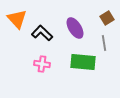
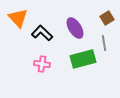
orange triangle: moved 1 px right, 1 px up
green rectangle: moved 3 px up; rotated 20 degrees counterclockwise
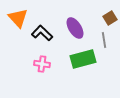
brown square: moved 3 px right
gray line: moved 3 px up
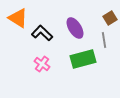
orange triangle: rotated 15 degrees counterclockwise
pink cross: rotated 28 degrees clockwise
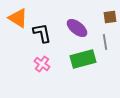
brown square: moved 1 px up; rotated 24 degrees clockwise
purple ellipse: moved 2 px right; rotated 20 degrees counterclockwise
black L-shape: rotated 35 degrees clockwise
gray line: moved 1 px right, 2 px down
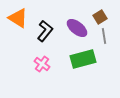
brown square: moved 10 px left; rotated 24 degrees counterclockwise
black L-shape: moved 3 px right, 2 px up; rotated 50 degrees clockwise
gray line: moved 1 px left, 6 px up
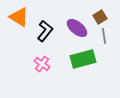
orange triangle: moved 1 px right, 1 px up
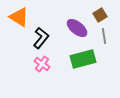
brown square: moved 2 px up
black L-shape: moved 4 px left, 7 px down
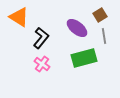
green rectangle: moved 1 px right, 1 px up
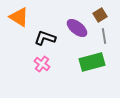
black L-shape: moved 4 px right; rotated 110 degrees counterclockwise
green rectangle: moved 8 px right, 4 px down
